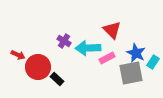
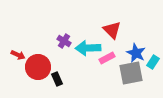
black rectangle: rotated 24 degrees clockwise
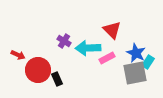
cyan rectangle: moved 5 px left
red circle: moved 3 px down
gray square: moved 4 px right
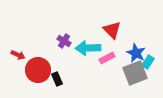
gray square: rotated 10 degrees counterclockwise
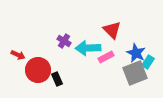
pink rectangle: moved 1 px left, 1 px up
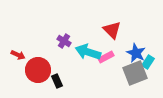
cyan arrow: moved 4 px down; rotated 20 degrees clockwise
black rectangle: moved 2 px down
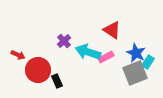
red triangle: rotated 12 degrees counterclockwise
purple cross: rotated 16 degrees clockwise
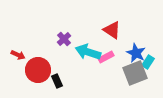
purple cross: moved 2 px up
